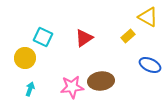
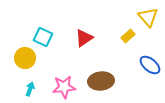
yellow triangle: rotated 20 degrees clockwise
blue ellipse: rotated 15 degrees clockwise
pink star: moved 8 px left
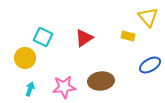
yellow rectangle: rotated 56 degrees clockwise
blue ellipse: rotated 70 degrees counterclockwise
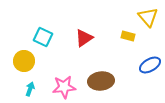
yellow circle: moved 1 px left, 3 px down
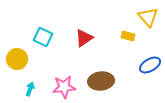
yellow circle: moved 7 px left, 2 px up
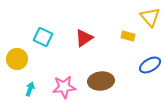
yellow triangle: moved 2 px right
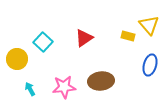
yellow triangle: moved 1 px left, 8 px down
cyan square: moved 5 px down; rotated 18 degrees clockwise
blue ellipse: rotated 45 degrees counterclockwise
cyan arrow: rotated 48 degrees counterclockwise
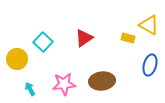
yellow triangle: rotated 20 degrees counterclockwise
yellow rectangle: moved 2 px down
brown ellipse: moved 1 px right
pink star: moved 3 px up
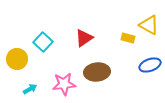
blue ellipse: rotated 55 degrees clockwise
brown ellipse: moved 5 px left, 9 px up
cyan arrow: rotated 88 degrees clockwise
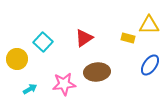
yellow triangle: rotated 30 degrees counterclockwise
blue ellipse: rotated 35 degrees counterclockwise
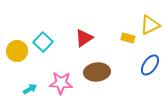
yellow triangle: moved 1 px right; rotated 25 degrees counterclockwise
yellow circle: moved 8 px up
pink star: moved 3 px left, 1 px up; rotated 10 degrees clockwise
